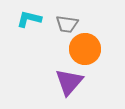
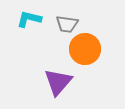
purple triangle: moved 11 px left
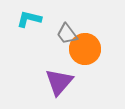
gray trapezoid: moved 10 px down; rotated 45 degrees clockwise
purple triangle: moved 1 px right
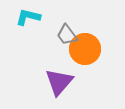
cyan L-shape: moved 1 px left, 2 px up
gray trapezoid: moved 1 px down
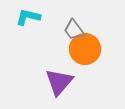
gray trapezoid: moved 7 px right, 5 px up
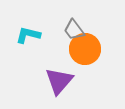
cyan L-shape: moved 18 px down
purple triangle: moved 1 px up
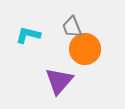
gray trapezoid: moved 2 px left, 3 px up; rotated 15 degrees clockwise
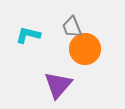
purple triangle: moved 1 px left, 4 px down
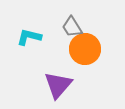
gray trapezoid: rotated 10 degrees counterclockwise
cyan L-shape: moved 1 px right, 2 px down
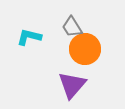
purple triangle: moved 14 px right
